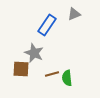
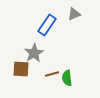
gray star: rotated 18 degrees clockwise
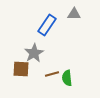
gray triangle: rotated 24 degrees clockwise
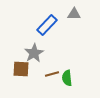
blue rectangle: rotated 10 degrees clockwise
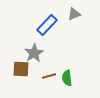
gray triangle: rotated 24 degrees counterclockwise
brown line: moved 3 px left, 2 px down
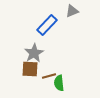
gray triangle: moved 2 px left, 3 px up
brown square: moved 9 px right
green semicircle: moved 8 px left, 5 px down
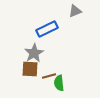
gray triangle: moved 3 px right
blue rectangle: moved 4 px down; rotated 20 degrees clockwise
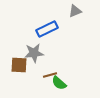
gray star: rotated 24 degrees clockwise
brown square: moved 11 px left, 4 px up
brown line: moved 1 px right, 1 px up
green semicircle: rotated 42 degrees counterclockwise
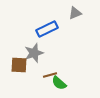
gray triangle: moved 2 px down
gray star: rotated 12 degrees counterclockwise
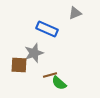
blue rectangle: rotated 50 degrees clockwise
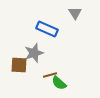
gray triangle: rotated 40 degrees counterclockwise
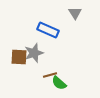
blue rectangle: moved 1 px right, 1 px down
brown square: moved 8 px up
